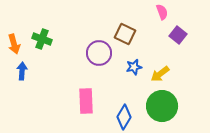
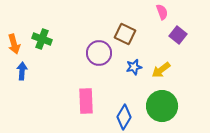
yellow arrow: moved 1 px right, 4 px up
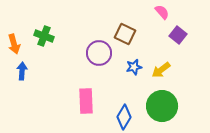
pink semicircle: rotated 21 degrees counterclockwise
green cross: moved 2 px right, 3 px up
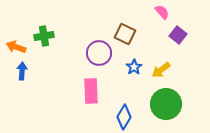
green cross: rotated 30 degrees counterclockwise
orange arrow: moved 2 px right, 3 px down; rotated 126 degrees clockwise
blue star: rotated 21 degrees counterclockwise
pink rectangle: moved 5 px right, 10 px up
green circle: moved 4 px right, 2 px up
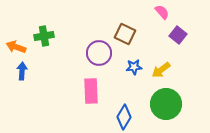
blue star: rotated 28 degrees clockwise
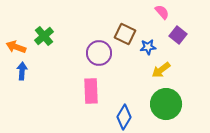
green cross: rotated 30 degrees counterclockwise
blue star: moved 14 px right, 20 px up
